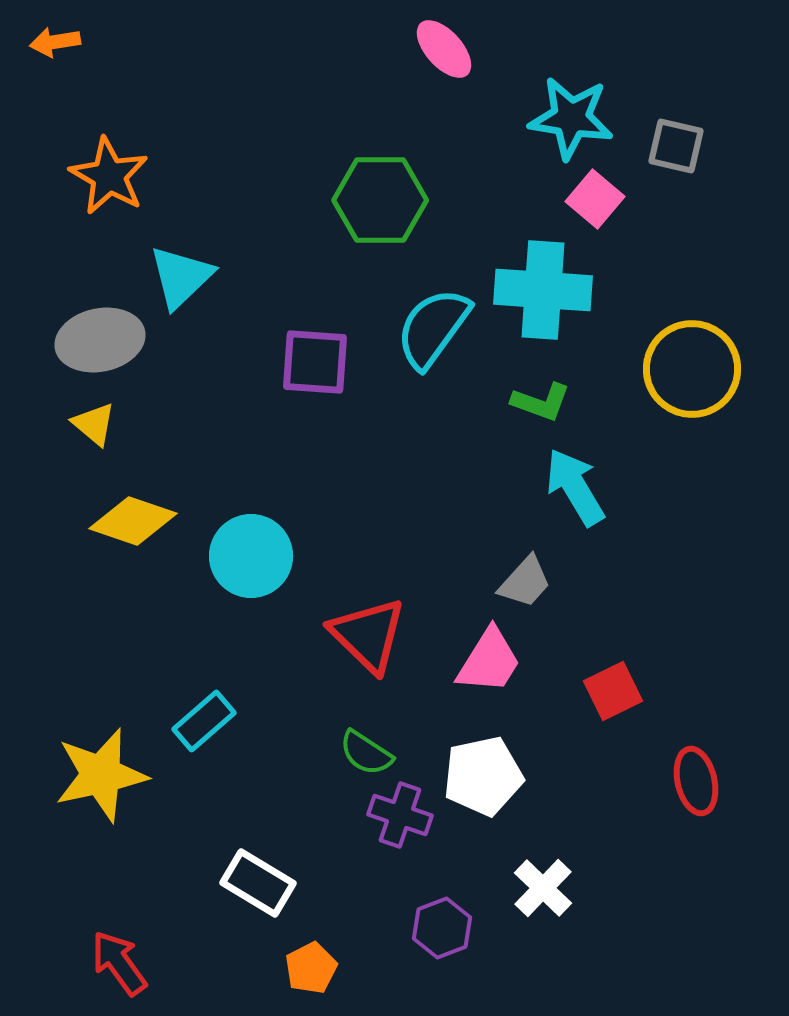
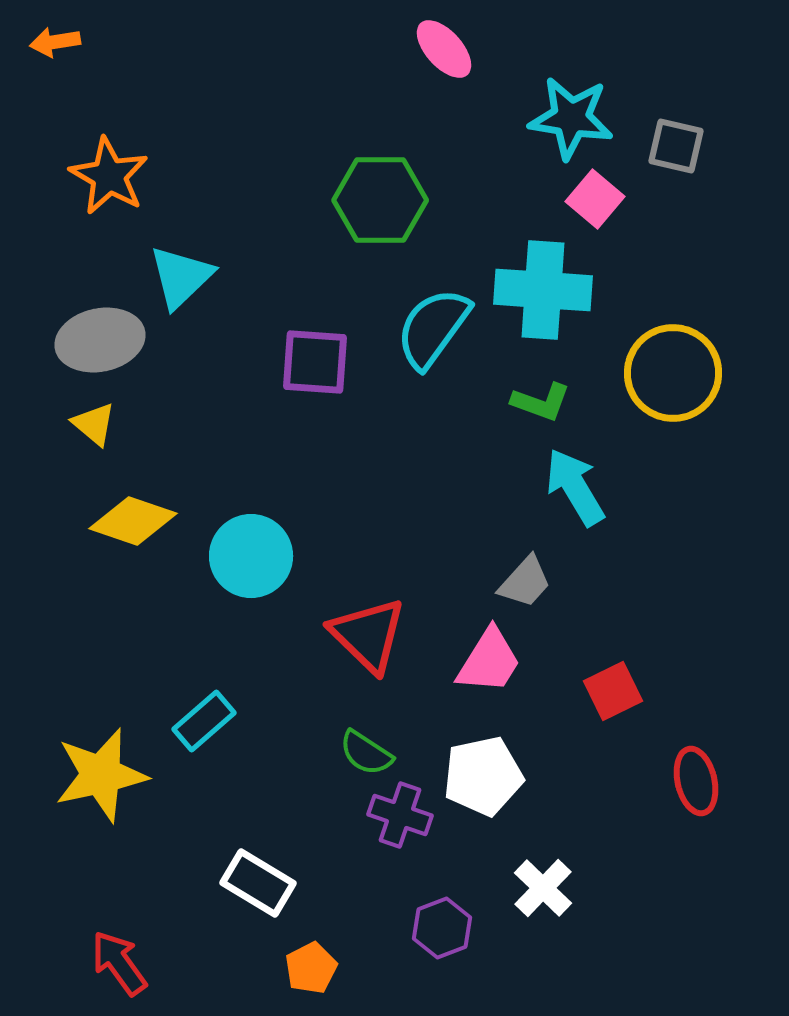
yellow circle: moved 19 px left, 4 px down
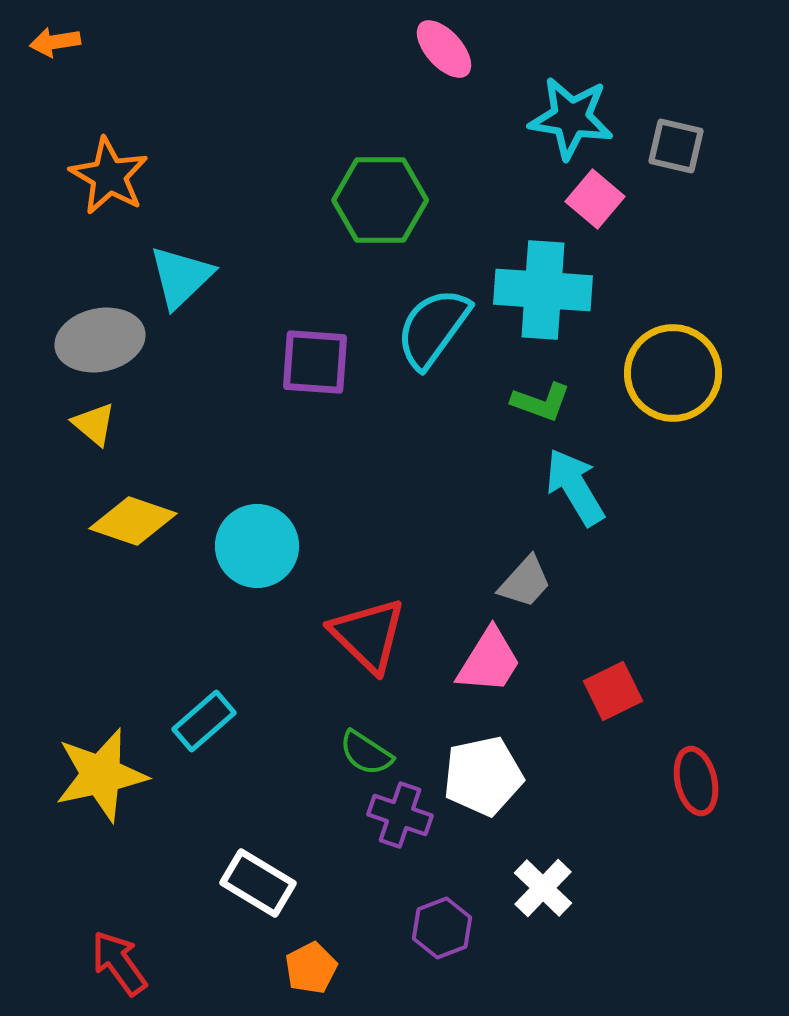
cyan circle: moved 6 px right, 10 px up
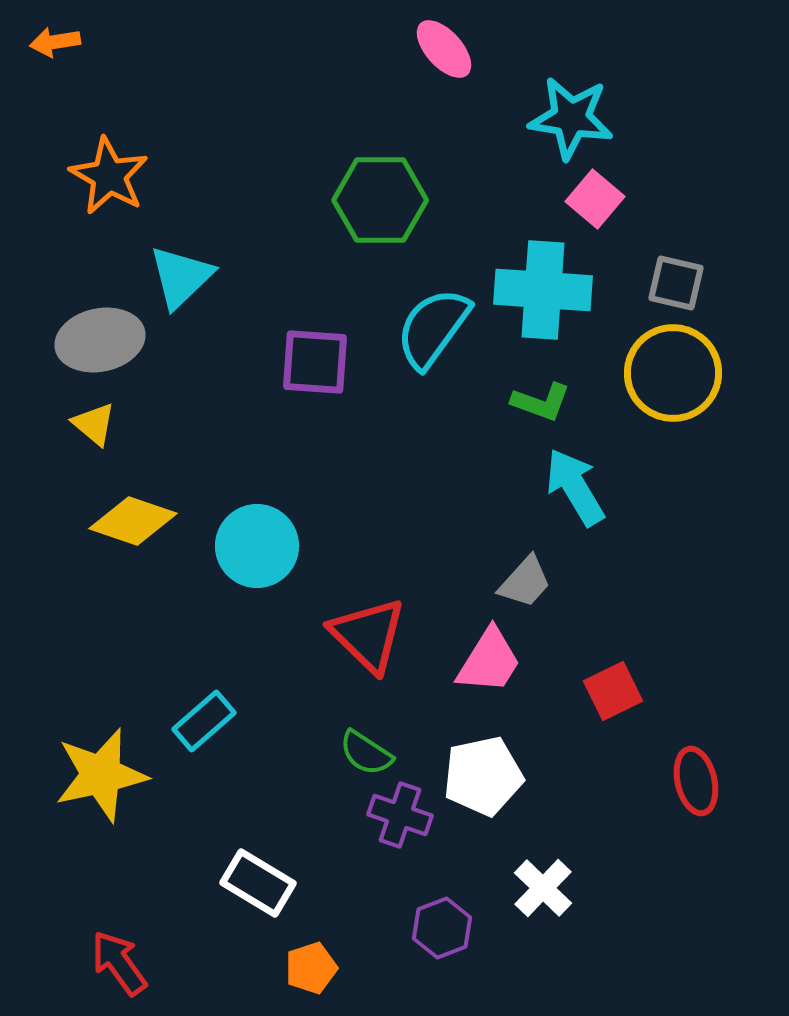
gray square: moved 137 px down
orange pentagon: rotated 9 degrees clockwise
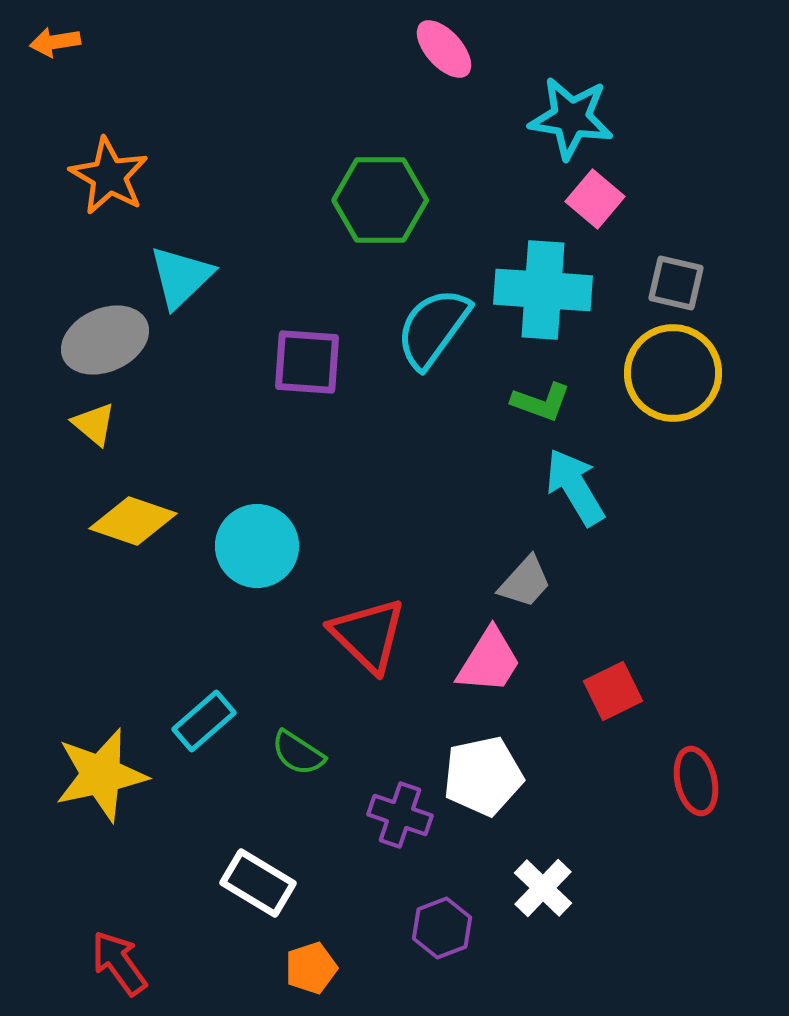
gray ellipse: moved 5 px right; rotated 12 degrees counterclockwise
purple square: moved 8 px left
green semicircle: moved 68 px left
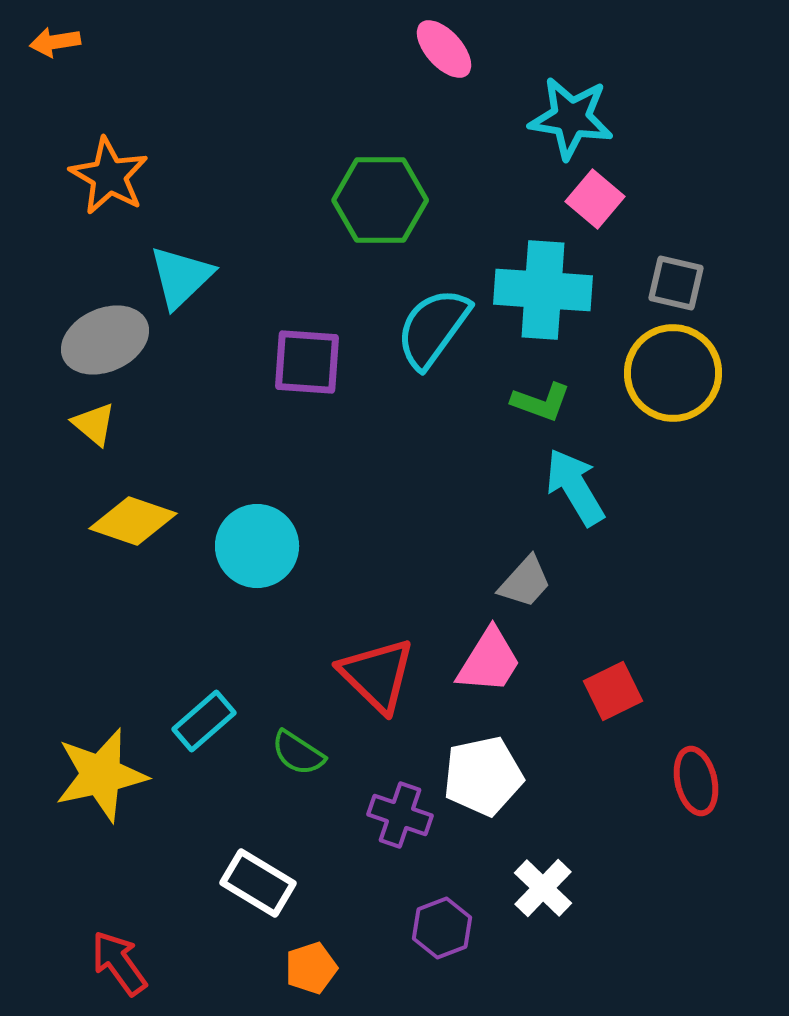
red triangle: moved 9 px right, 40 px down
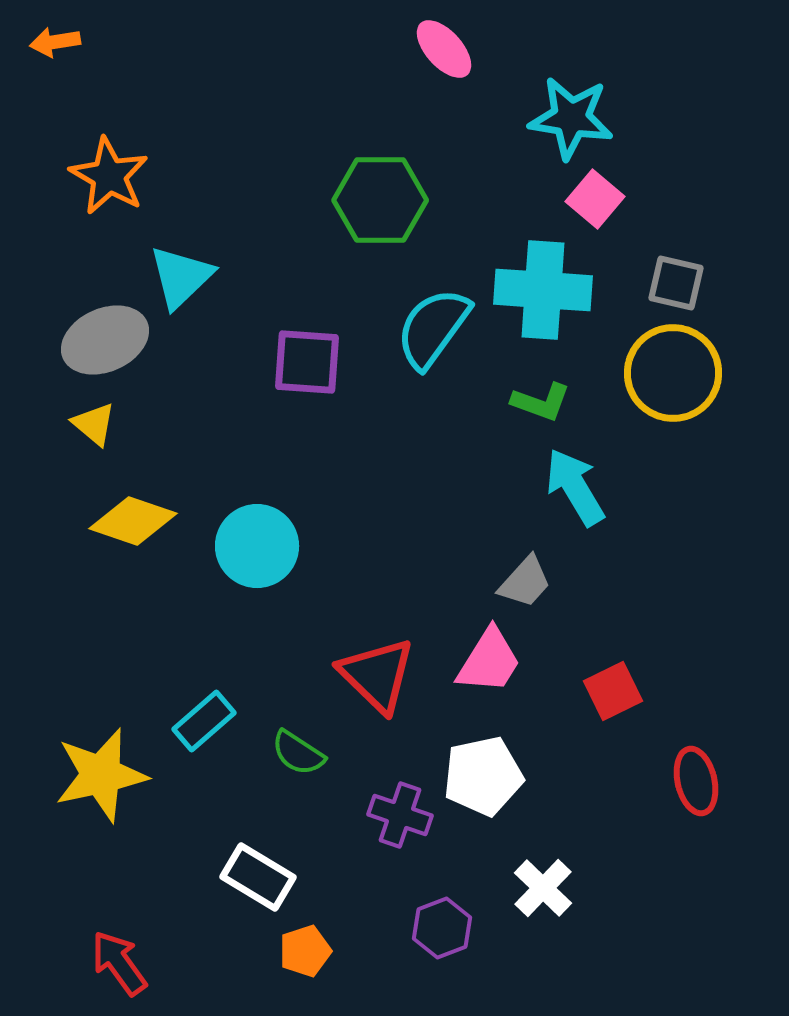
white rectangle: moved 6 px up
orange pentagon: moved 6 px left, 17 px up
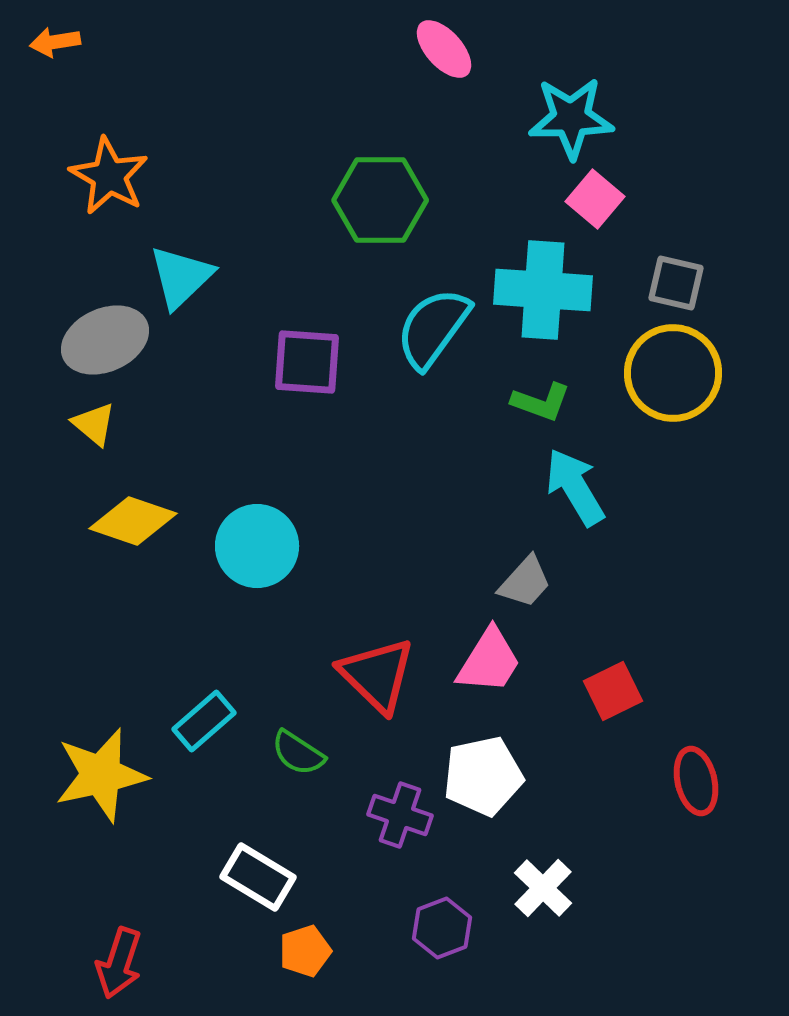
cyan star: rotated 10 degrees counterclockwise
red arrow: rotated 126 degrees counterclockwise
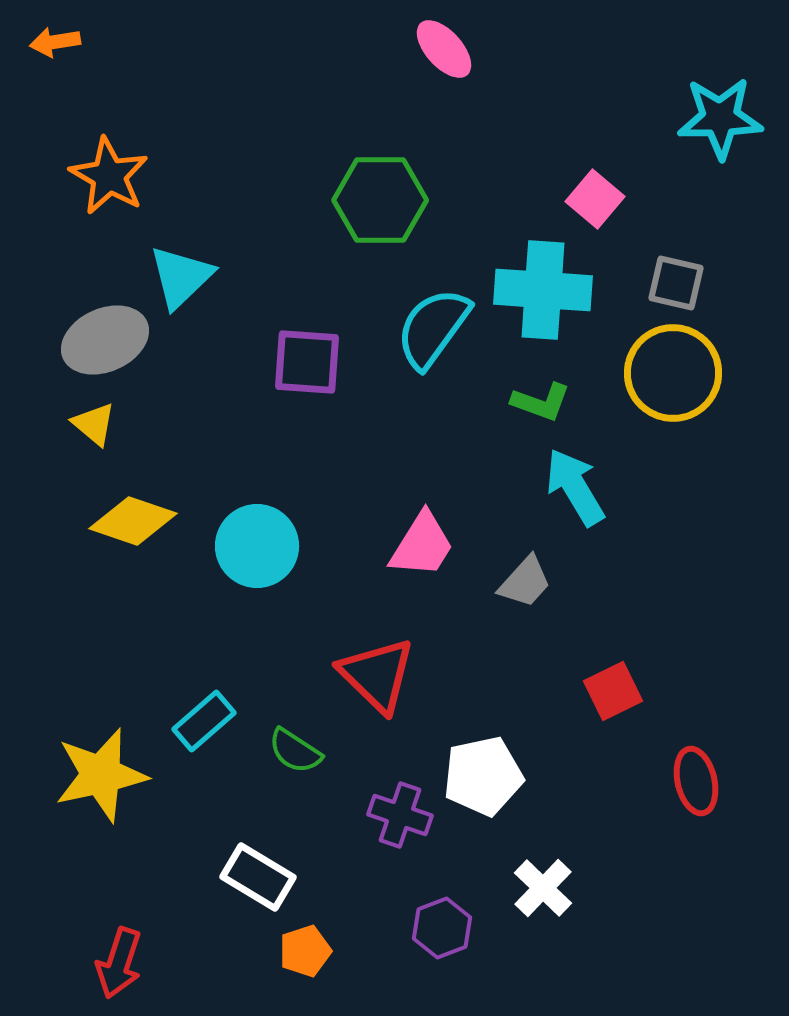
cyan star: moved 149 px right
pink trapezoid: moved 67 px left, 116 px up
green semicircle: moved 3 px left, 2 px up
